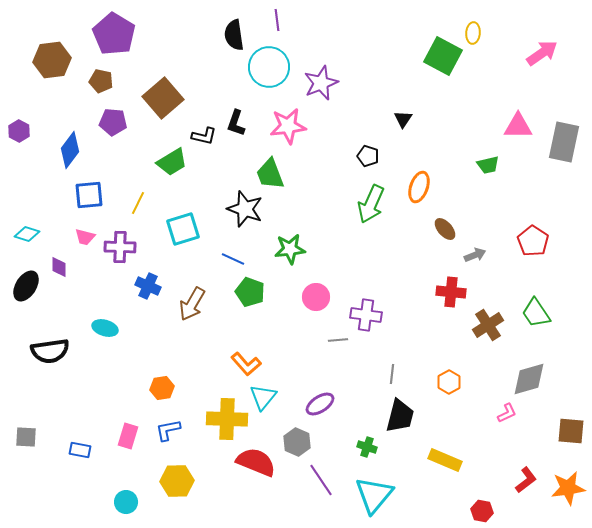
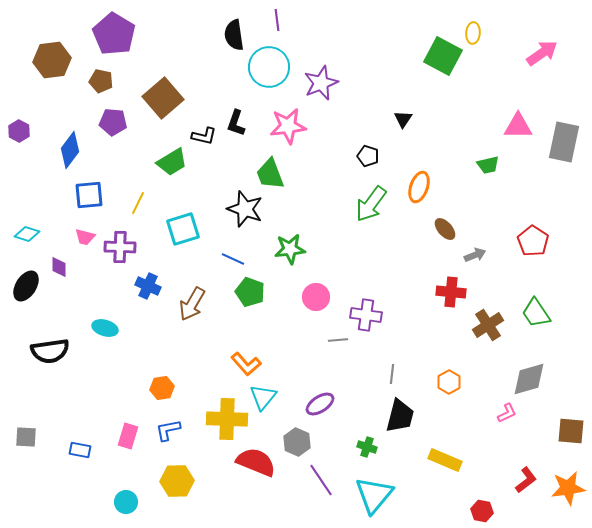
green arrow at (371, 204): rotated 12 degrees clockwise
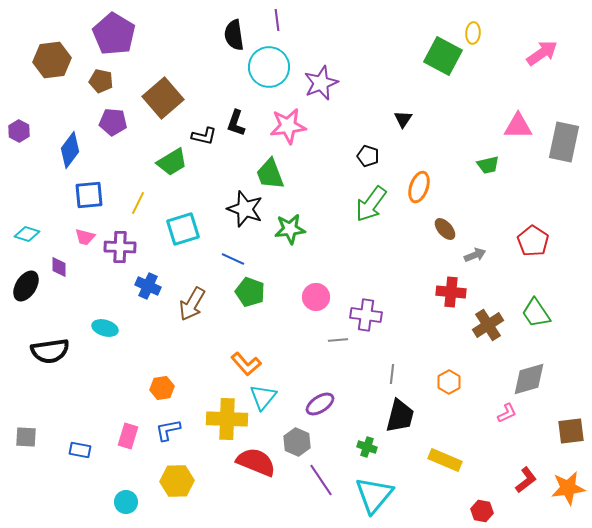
green star at (290, 249): moved 20 px up
brown square at (571, 431): rotated 12 degrees counterclockwise
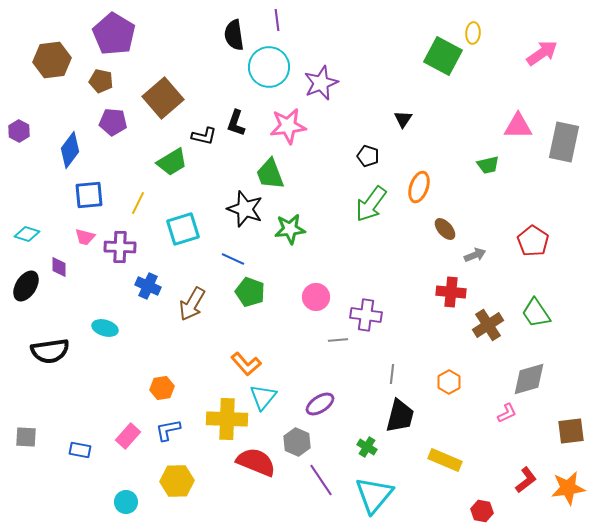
pink rectangle at (128, 436): rotated 25 degrees clockwise
green cross at (367, 447): rotated 12 degrees clockwise
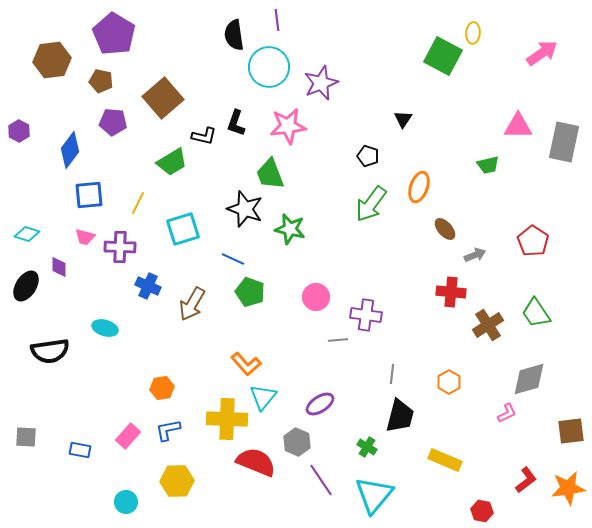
green star at (290, 229): rotated 20 degrees clockwise
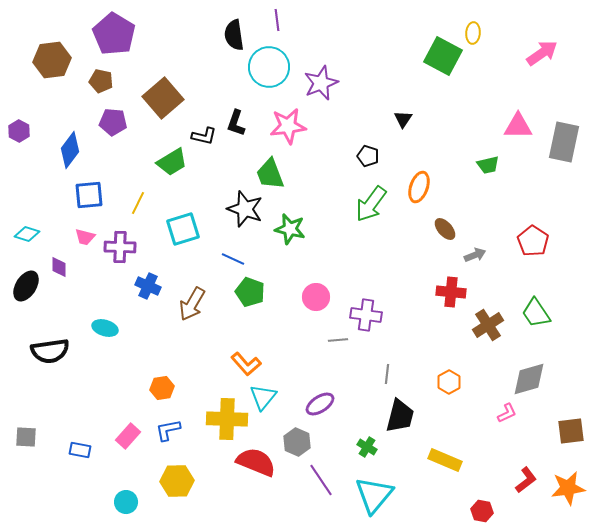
gray line at (392, 374): moved 5 px left
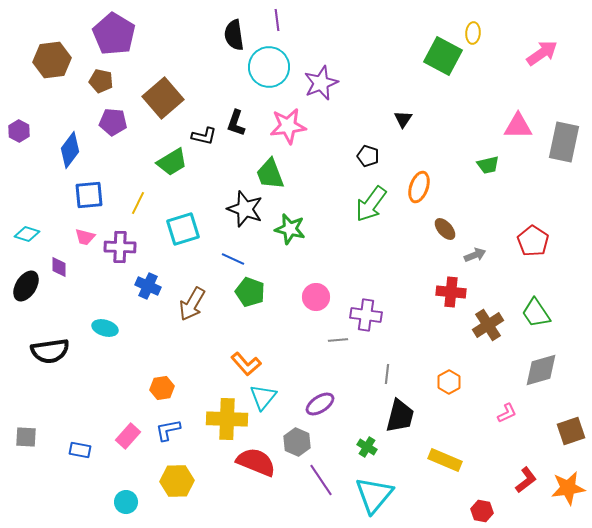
gray diamond at (529, 379): moved 12 px right, 9 px up
brown square at (571, 431): rotated 12 degrees counterclockwise
